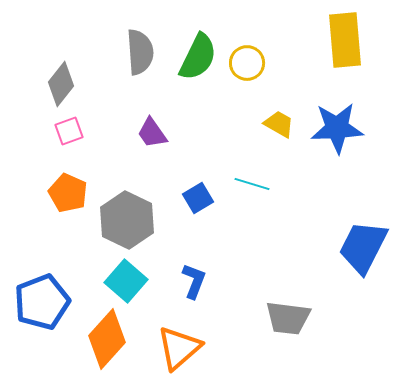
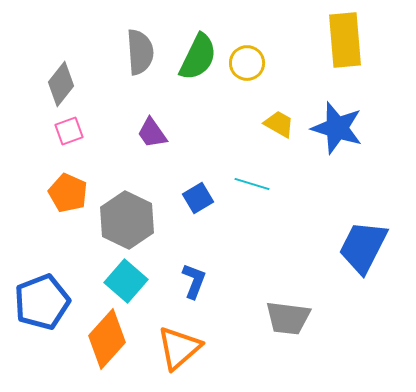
blue star: rotated 20 degrees clockwise
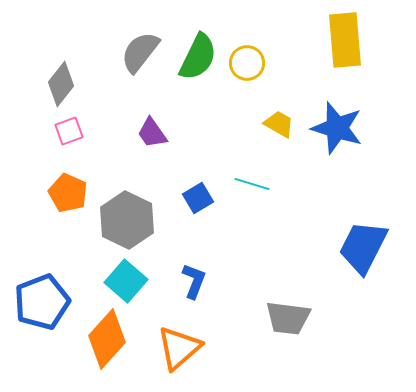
gray semicircle: rotated 138 degrees counterclockwise
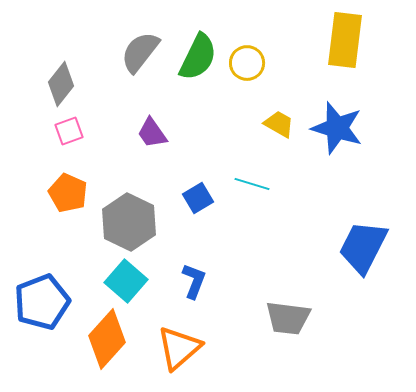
yellow rectangle: rotated 12 degrees clockwise
gray hexagon: moved 2 px right, 2 px down
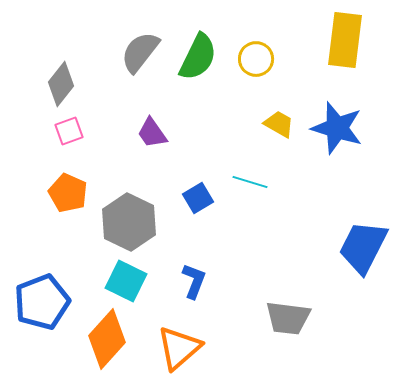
yellow circle: moved 9 px right, 4 px up
cyan line: moved 2 px left, 2 px up
cyan square: rotated 15 degrees counterclockwise
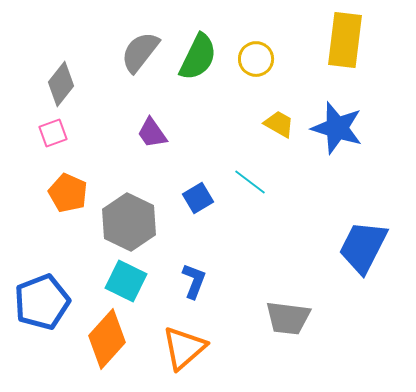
pink square: moved 16 px left, 2 px down
cyan line: rotated 20 degrees clockwise
orange triangle: moved 5 px right
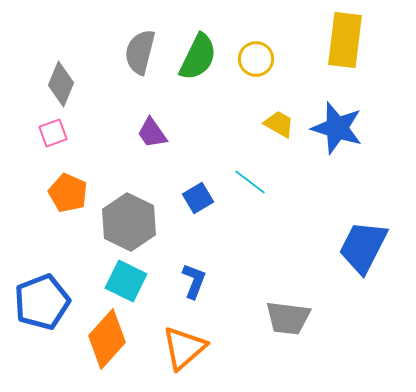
gray semicircle: rotated 24 degrees counterclockwise
gray diamond: rotated 15 degrees counterclockwise
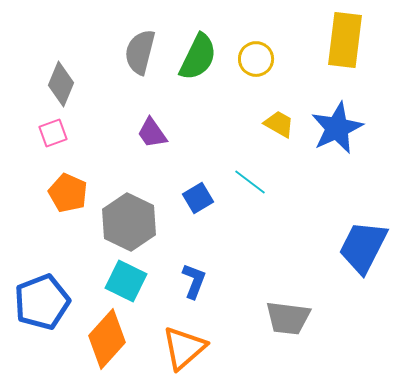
blue star: rotated 30 degrees clockwise
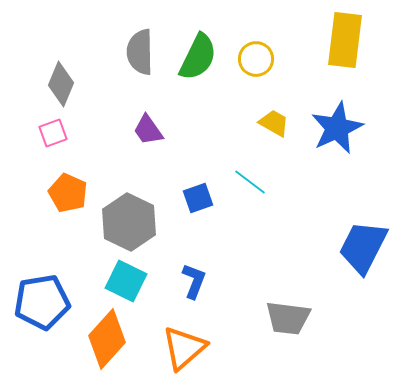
gray semicircle: rotated 15 degrees counterclockwise
yellow trapezoid: moved 5 px left, 1 px up
purple trapezoid: moved 4 px left, 3 px up
blue square: rotated 12 degrees clockwise
blue pentagon: rotated 12 degrees clockwise
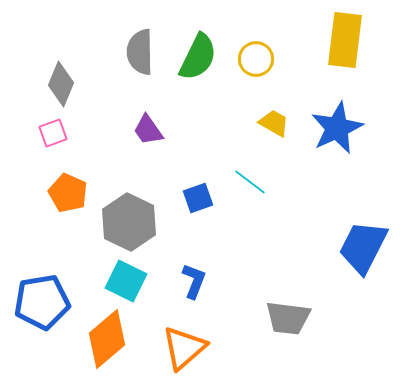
orange diamond: rotated 8 degrees clockwise
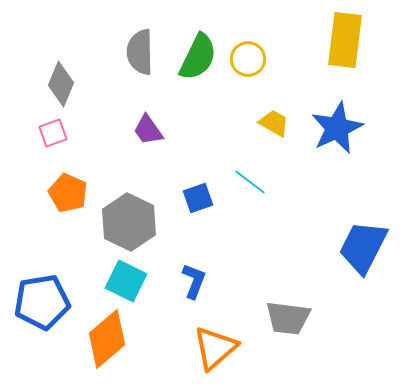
yellow circle: moved 8 px left
orange triangle: moved 31 px right
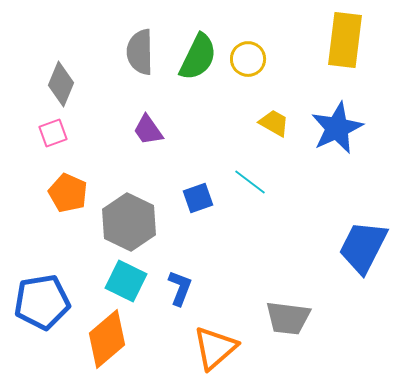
blue L-shape: moved 14 px left, 7 px down
